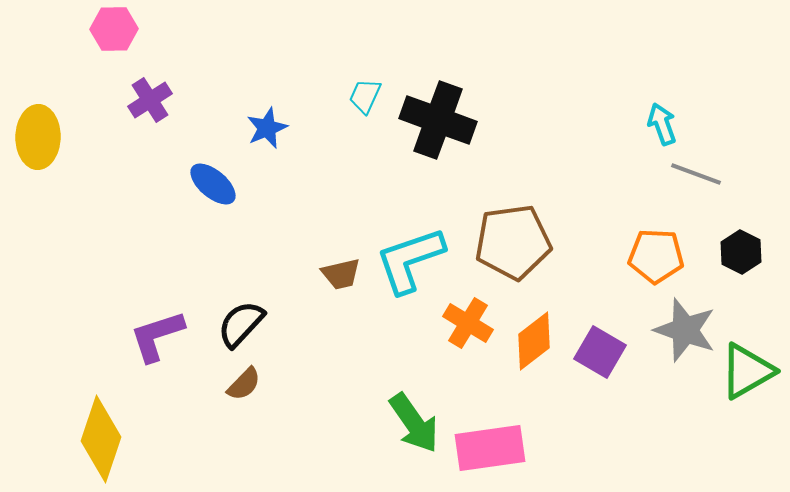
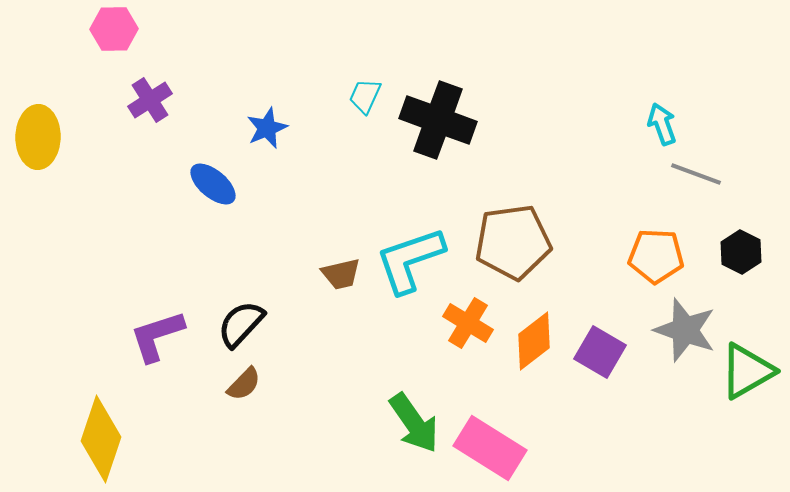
pink rectangle: rotated 40 degrees clockwise
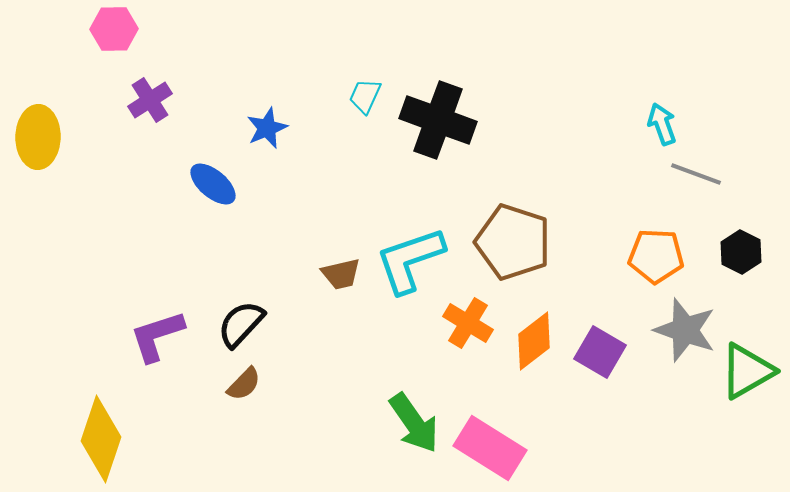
brown pentagon: rotated 26 degrees clockwise
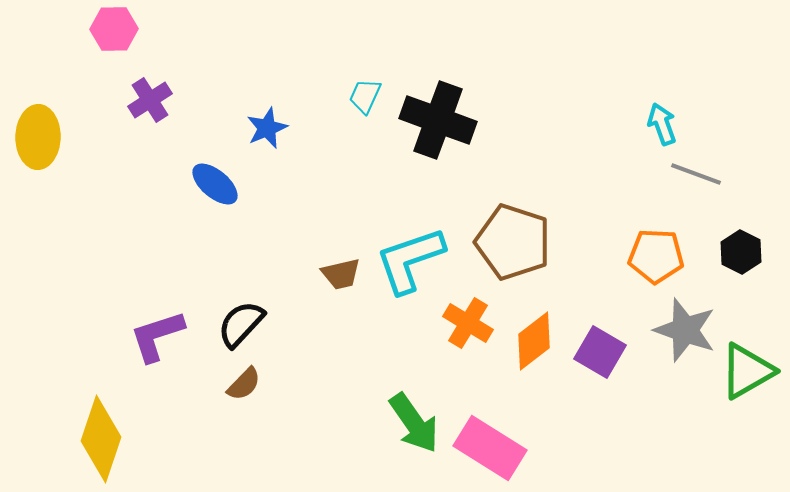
blue ellipse: moved 2 px right
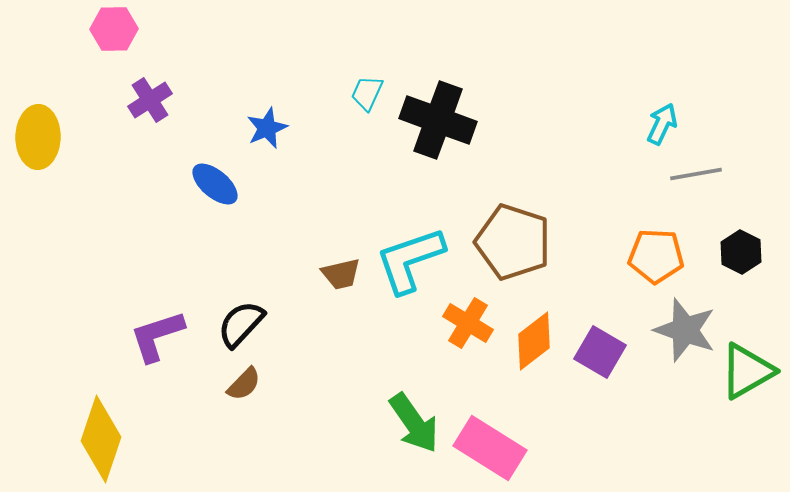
cyan trapezoid: moved 2 px right, 3 px up
cyan arrow: rotated 45 degrees clockwise
gray line: rotated 30 degrees counterclockwise
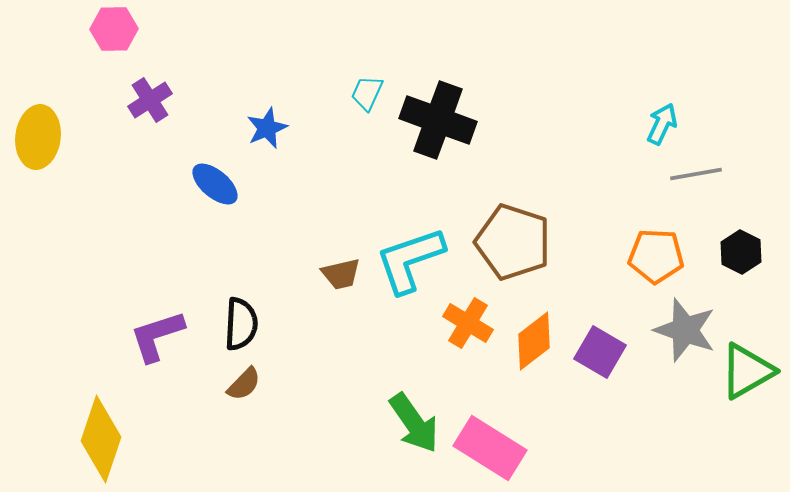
yellow ellipse: rotated 6 degrees clockwise
black semicircle: rotated 140 degrees clockwise
